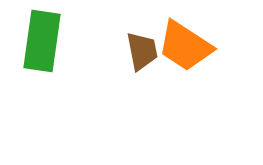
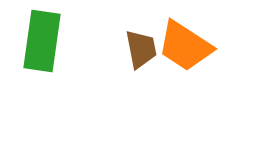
brown trapezoid: moved 1 px left, 2 px up
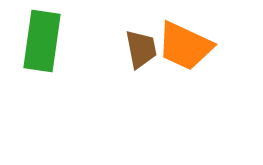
orange trapezoid: rotated 8 degrees counterclockwise
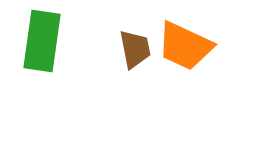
brown trapezoid: moved 6 px left
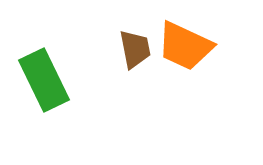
green rectangle: moved 2 px right, 39 px down; rotated 34 degrees counterclockwise
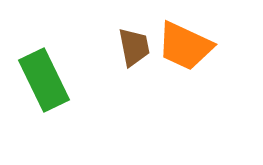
brown trapezoid: moved 1 px left, 2 px up
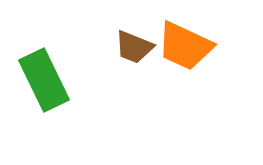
brown trapezoid: rotated 123 degrees clockwise
